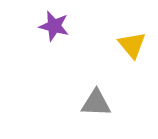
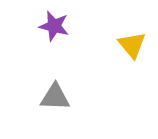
gray triangle: moved 41 px left, 6 px up
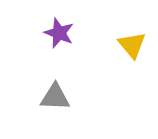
purple star: moved 5 px right, 7 px down; rotated 8 degrees clockwise
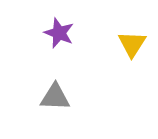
yellow triangle: moved 1 px up; rotated 12 degrees clockwise
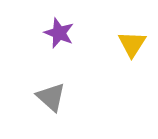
gray triangle: moved 4 px left; rotated 40 degrees clockwise
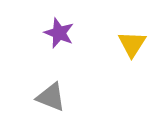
gray triangle: rotated 20 degrees counterclockwise
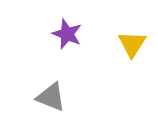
purple star: moved 8 px right, 1 px down
